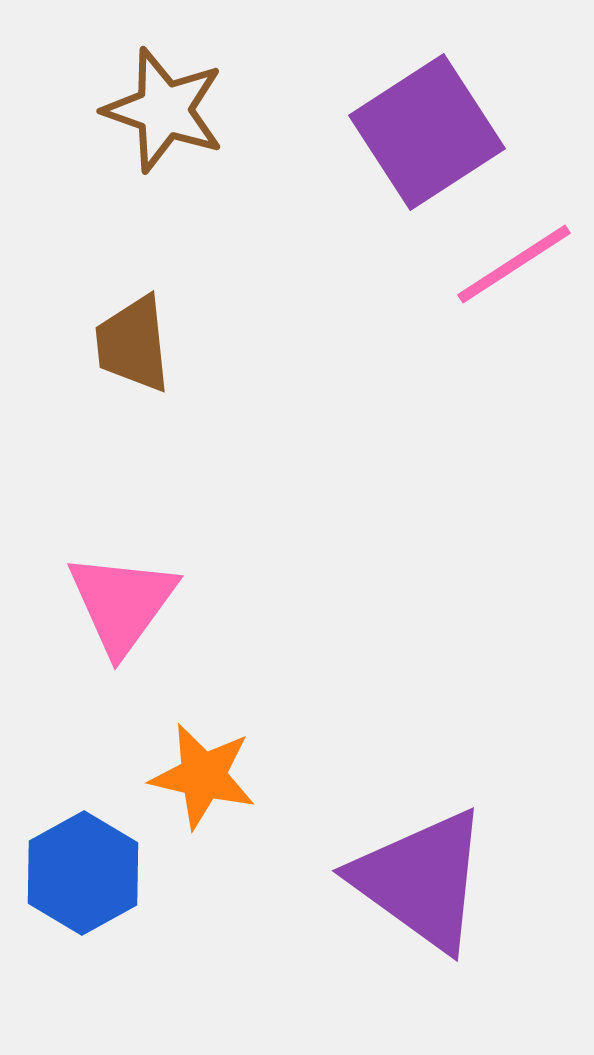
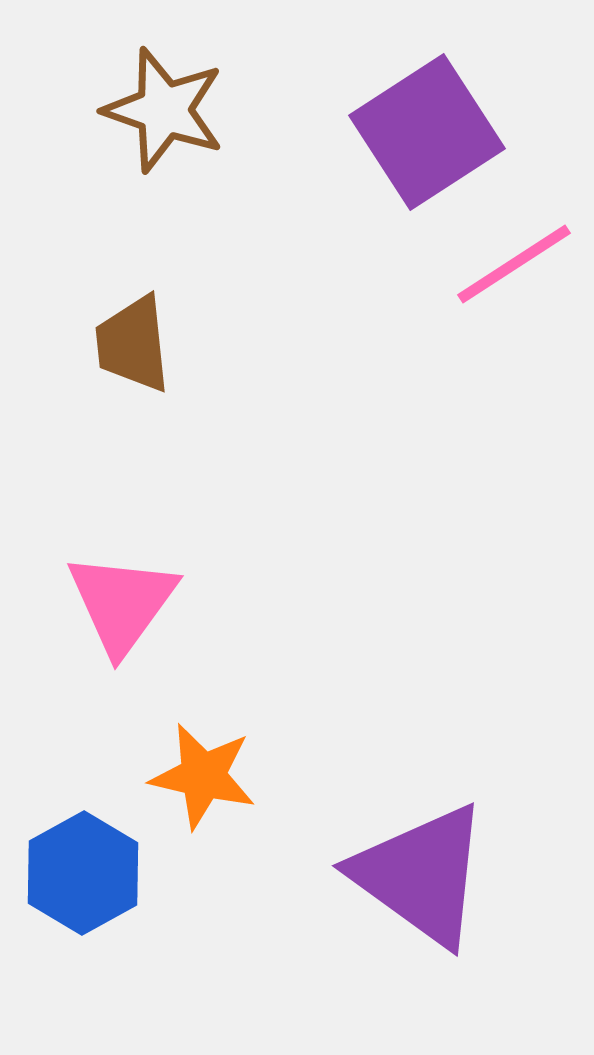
purple triangle: moved 5 px up
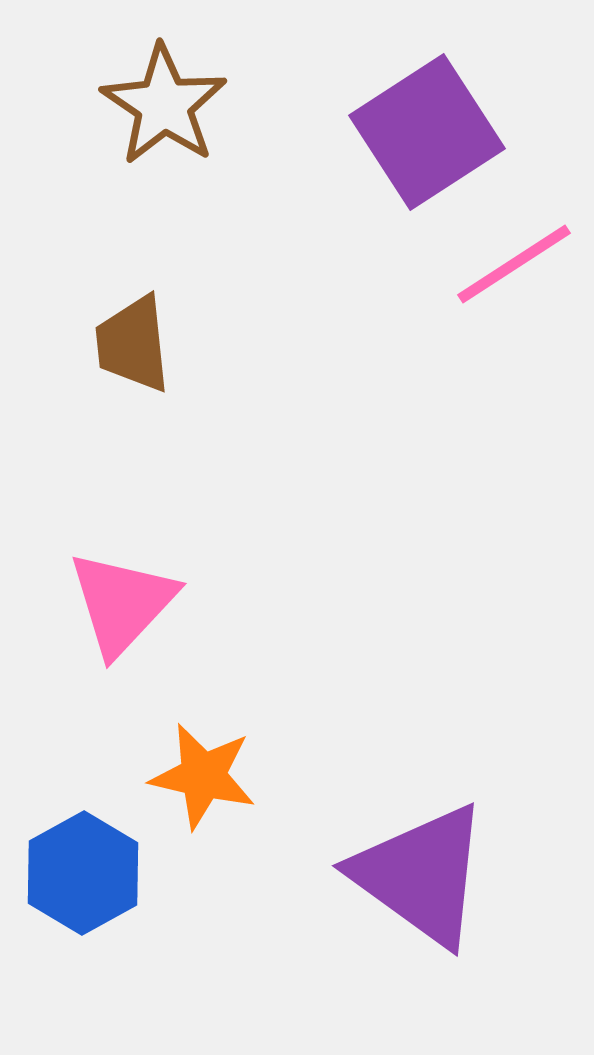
brown star: moved 5 px up; rotated 15 degrees clockwise
pink triangle: rotated 7 degrees clockwise
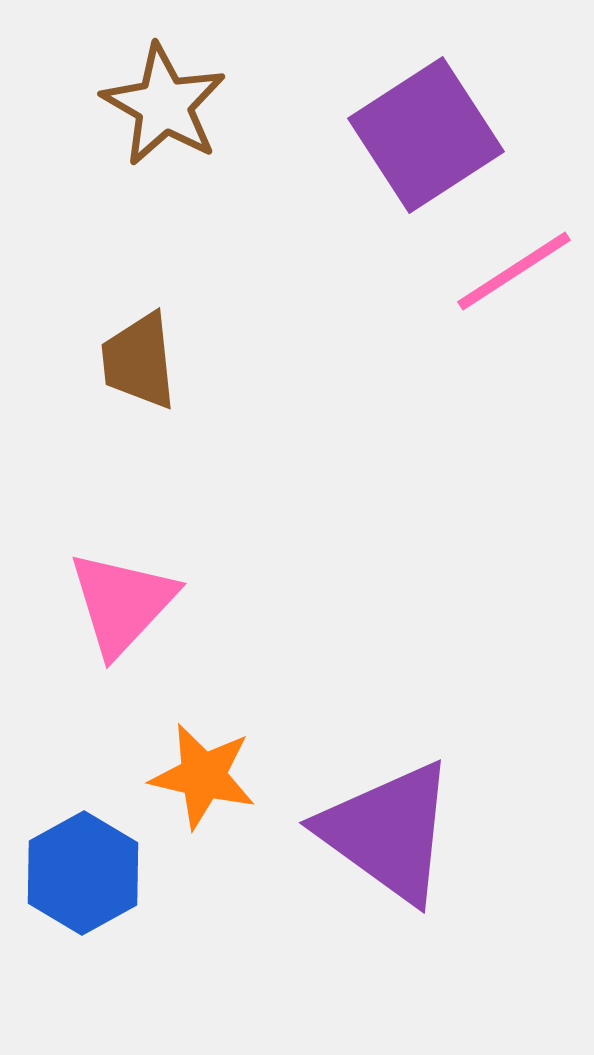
brown star: rotated 4 degrees counterclockwise
purple square: moved 1 px left, 3 px down
pink line: moved 7 px down
brown trapezoid: moved 6 px right, 17 px down
purple triangle: moved 33 px left, 43 px up
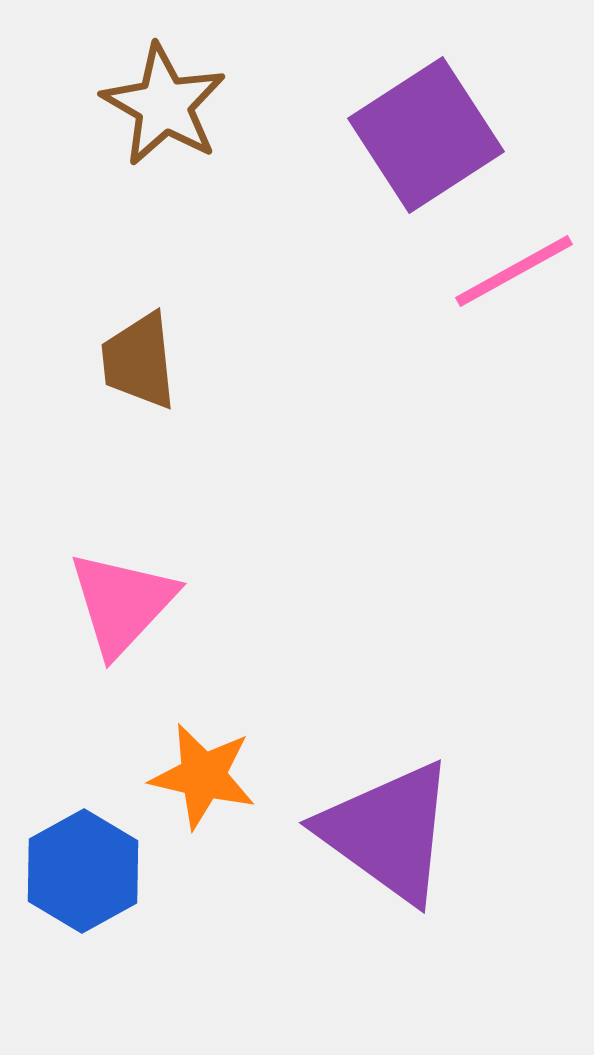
pink line: rotated 4 degrees clockwise
blue hexagon: moved 2 px up
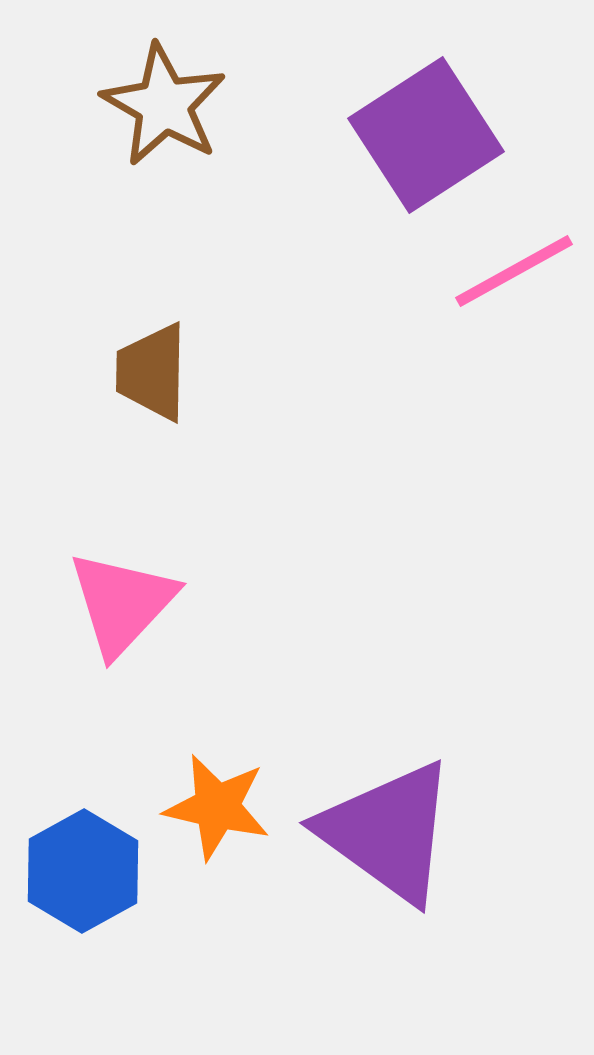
brown trapezoid: moved 13 px right, 11 px down; rotated 7 degrees clockwise
orange star: moved 14 px right, 31 px down
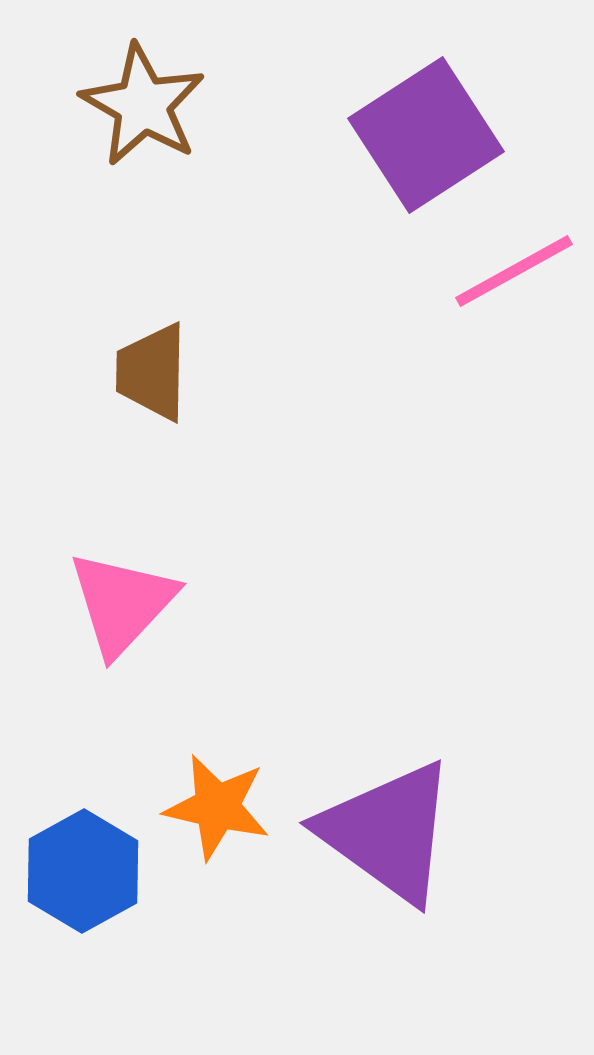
brown star: moved 21 px left
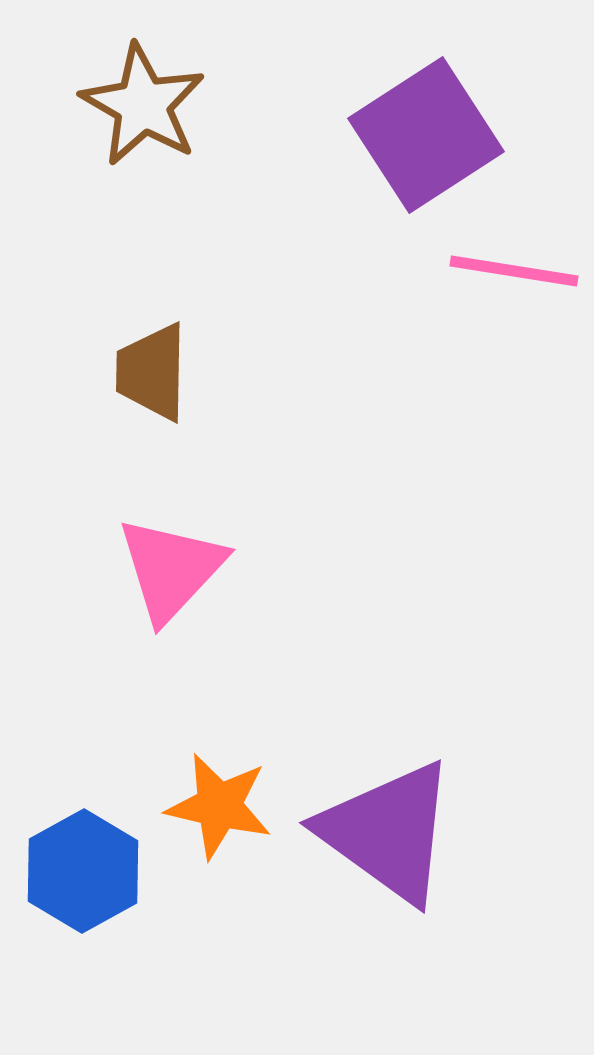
pink line: rotated 38 degrees clockwise
pink triangle: moved 49 px right, 34 px up
orange star: moved 2 px right, 1 px up
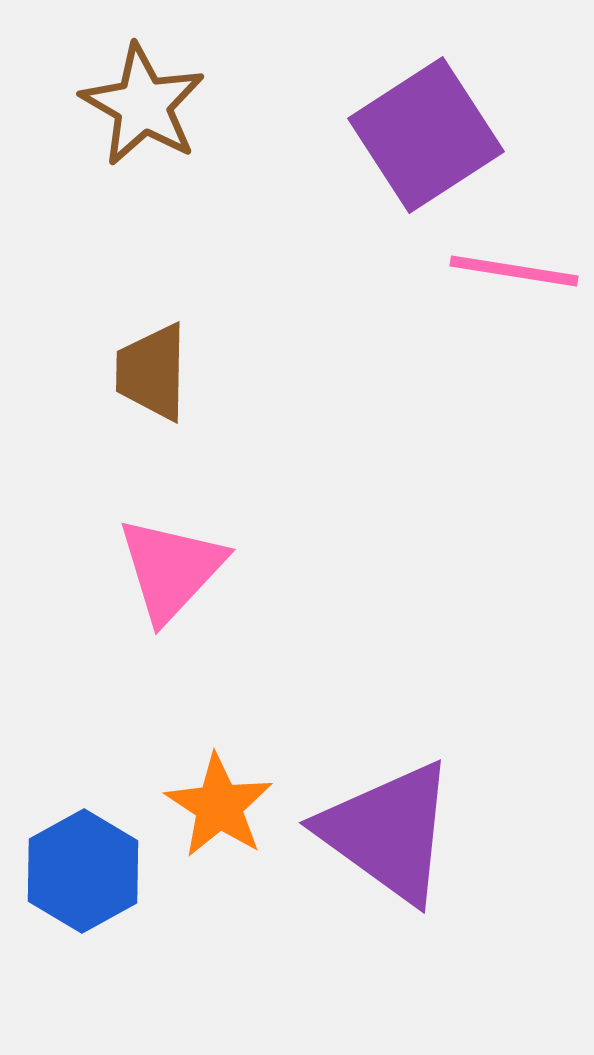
orange star: rotated 20 degrees clockwise
